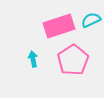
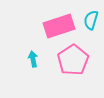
cyan semicircle: rotated 48 degrees counterclockwise
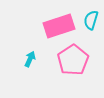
cyan arrow: moved 3 px left; rotated 35 degrees clockwise
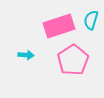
cyan arrow: moved 4 px left, 4 px up; rotated 70 degrees clockwise
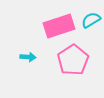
cyan semicircle: rotated 42 degrees clockwise
cyan arrow: moved 2 px right, 2 px down
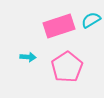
pink pentagon: moved 6 px left, 7 px down
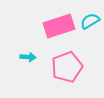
cyan semicircle: moved 1 px left, 1 px down
pink pentagon: rotated 12 degrees clockwise
